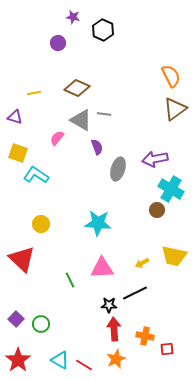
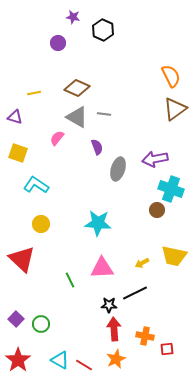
gray triangle: moved 4 px left, 3 px up
cyan L-shape: moved 10 px down
cyan cross: rotated 10 degrees counterclockwise
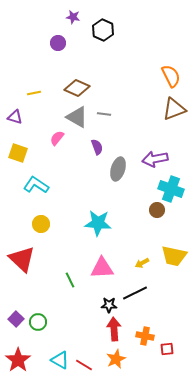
brown triangle: moved 1 px left; rotated 15 degrees clockwise
green circle: moved 3 px left, 2 px up
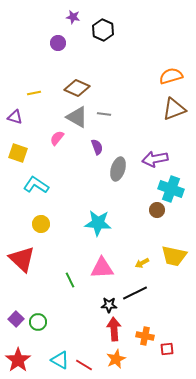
orange semicircle: rotated 80 degrees counterclockwise
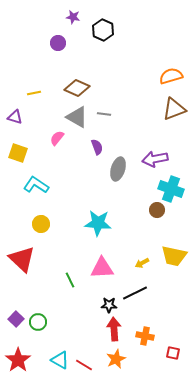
red square: moved 6 px right, 4 px down; rotated 16 degrees clockwise
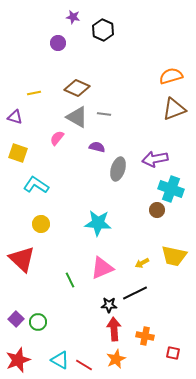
purple semicircle: rotated 56 degrees counterclockwise
pink triangle: rotated 20 degrees counterclockwise
red star: rotated 15 degrees clockwise
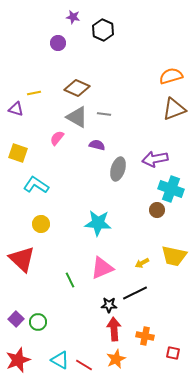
purple triangle: moved 1 px right, 8 px up
purple semicircle: moved 2 px up
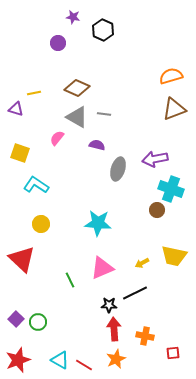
yellow square: moved 2 px right
red square: rotated 16 degrees counterclockwise
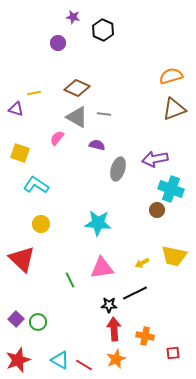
pink triangle: rotated 15 degrees clockwise
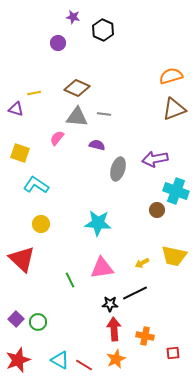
gray triangle: rotated 25 degrees counterclockwise
cyan cross: moved 5 px right, 2 px down
black star: moved 1 px right, 1 px up
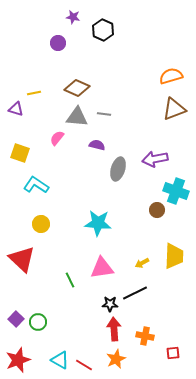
yellow trapezoid: rotated 100 degrees counterclockwise
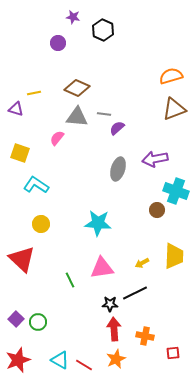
purple semicircle: moved 20 px right, 17 px up; rotated 56 degrees counterclockwise
